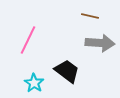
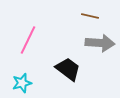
black trapezoid: moved 1 px right, 2 px up
cyan star: moved 12 px left; rotated 24 degrees clockwise
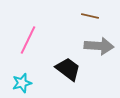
gray arrow: moved 1 px left, 3 px down
